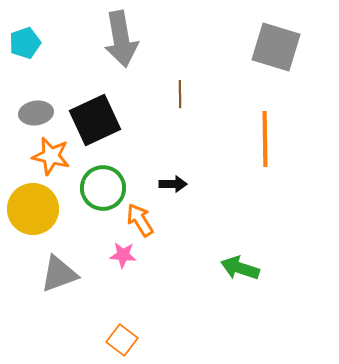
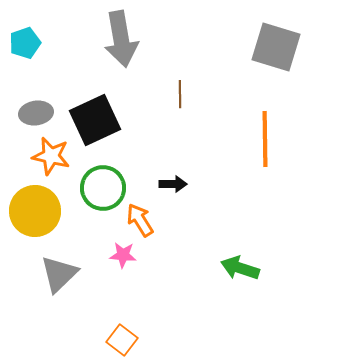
yellow circle: moved 2 px right, 2 px down
gray triangle: rotated 24 degrees counterclockwise
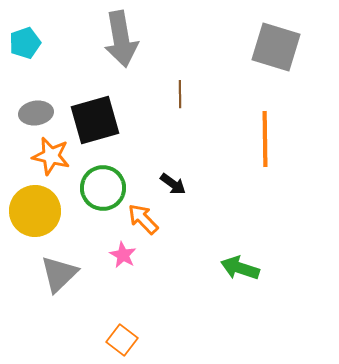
black square: rotated 9 degrees clockwise
black arrow: rotated 36 degrees clockwise
orange arrow: moved 3 px right, 1 px up; rotated 12 degrees counterclockwise
pink star: rotated 24 degrees clockwise
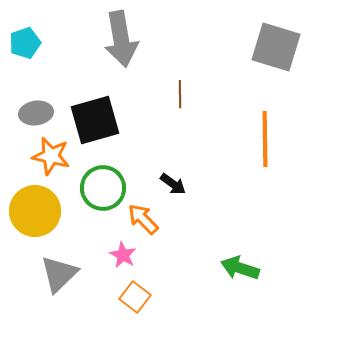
orange square: moved 13 px right, 43 px up
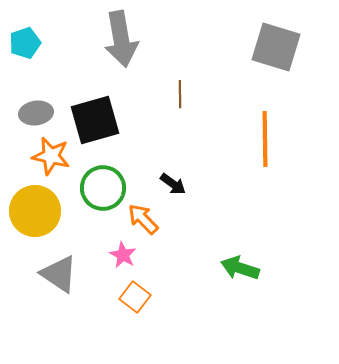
gray triangle: rotated 42 degrees counterclockwise
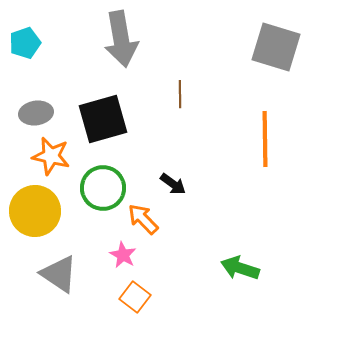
black square: moved 8 px right, 1 px up
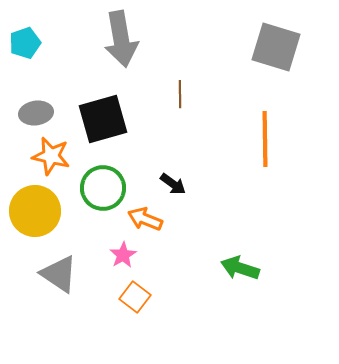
orange arrow: moved 2 px right; rotated 24 degrees counterclockwise
pink star: rotated 12 degrees clockwise
